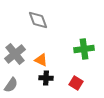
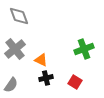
gray diamond: moved 19 px left, 4 px up
green cross: rotated 12 degrees counterclockwise
gray cross: moved 5 px up
black cross: rotated 16 degrees counterclockwise
red square: moved 1 px left, 1 px up
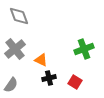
black cross: moved 3 px right
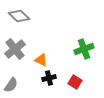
gray diamond: rotated 25 degrees counterclockwise
